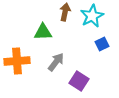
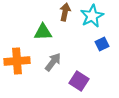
gray arrow: moved 3 px left
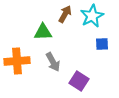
brown arrow: moved 2 px down; rotated 18 degrees clockwise
blue square: rotated 24 degrees clockwise
gray arrow: rotated 114 degrees clockwise
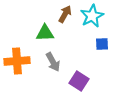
green triangle: moved 2 px right, 1 px down
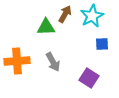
green triangle: moved 1 px right, 6 px up
purple square: moved 10 px right, 3 px up
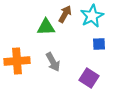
blue square: moved 3 px left
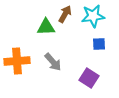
cyan star: moved 1 px right; rotated 20 degrees clockwise
gray arrow: rotated 12 degrees counterclockwise
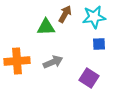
cyan star: moved 1 px right, 1 px down
gray arrow: rotated 72 degrees counterclockwise
